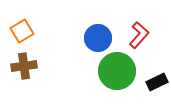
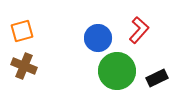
orange square: rotated 15 degrees clockwise
red L-shape: moved 5 px up
brown cross: rotated 30 degrees clockwise
black rectangle: moved 4 px up
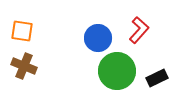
orange square: rotated 25 degrees clockwise
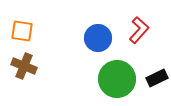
green circle: moved 8 px down
